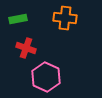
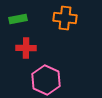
red cross: rotated 18 degrees counterclockwise
pink hexagon: moved 3 px down
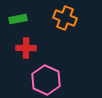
orange cross: rotated 15 degrees clockwise
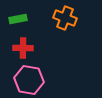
red cross: moved 3 px left
pink hexagon: moved 17 px left; rotated 16 degrees counterclockwise
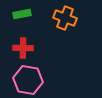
green rectangle: moved 4 px right, 5 px up
pink hexagon: moved 1 px left
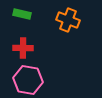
green rectangle: rotated 24 degrees clockwise
orange cross: moved 3 px right, 2 px down
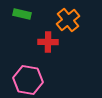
orange cross: rotated 30 degrees clockwise
red cross: moved 25 px right, 6 px up
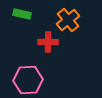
pink hexagon: rotated 12 degrees counterclockwise
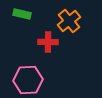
orange cross: moved 1 px right, 1 px down
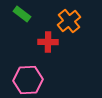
green rectangle: rotated 24 degrees clockwise
